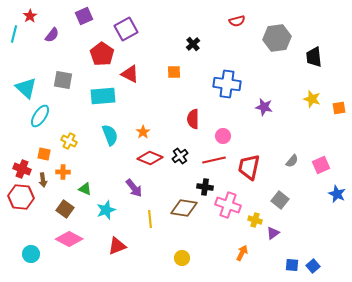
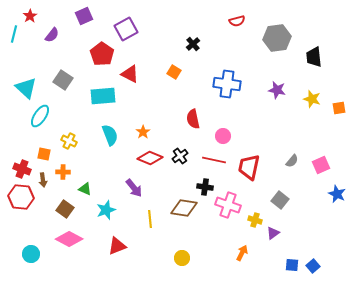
orange square at (174, 72): rotated 32 degrees clockwise
gray square at (63, 80): rotated 24 degrees clockwise
purple star at (264, 107): moved 13 px right, 17 px up
red semicircle at (193, 119): rotated 12 degrees counterclockwise
red line at (214, 160): rotated 25 degrees clockwise
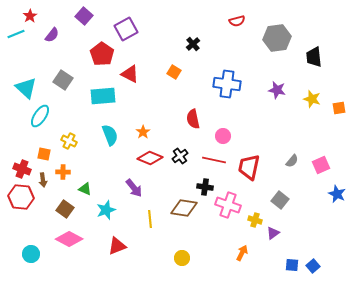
purple square at (84, 16): rotated 24 degrees counterclockwise
cyan line at (14, 34): moved 2 px right; rotated 54 degrees clockwise
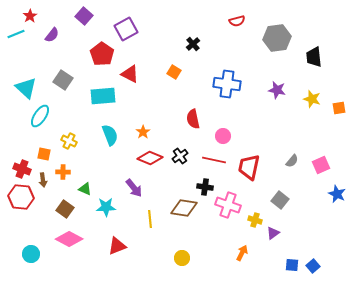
cyan star at (106, 210): moved 3 px up; rotated 18 degrees clockwise
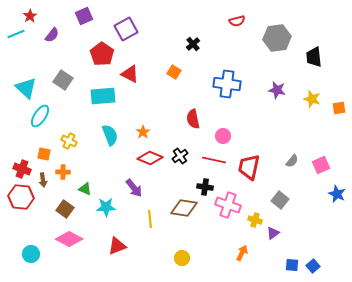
purple square at (84, 16): rotated 24 degrees clockwise
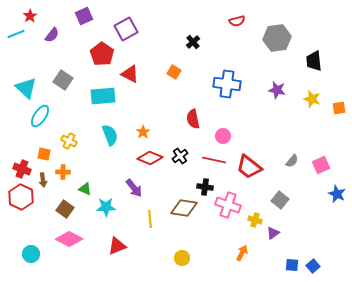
black cross at (193, 44): moved 2 px up
black trapezoid at (314, 57): moved 4 px down
red trapezoid at (249, 167): rotated 64 degrees counterclockwise
red hexagon at (21, 197): rotated 20 degrees clockwise
